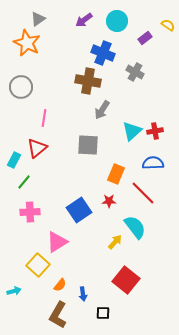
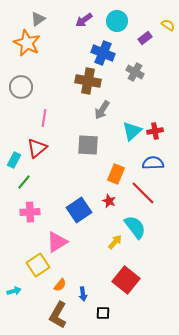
red star: rotated 24 degrees clockwise
yellow square: rotated 15 degrees clockwise
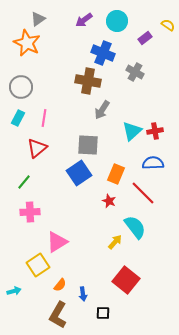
cyan rectangle: moved 4 px right, 42 px up
blue square: moved 37 px up
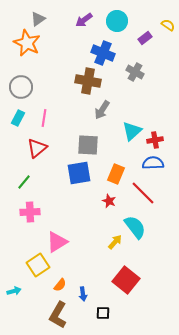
red cross: moved 9 px down
blue square: rotated 25 degrees clockwise
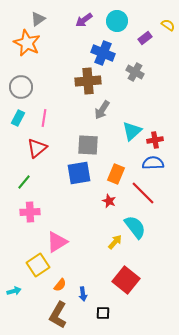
brown cross: rotated 15 degrees counterclockwise
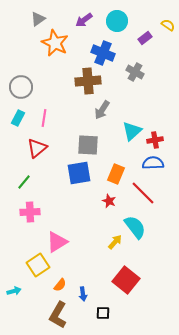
orange star: moved 28 px right
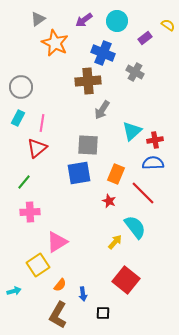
pink line: moved 2 px left, 5 px down
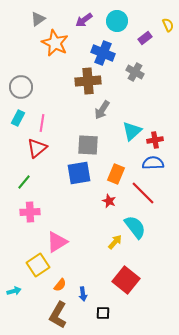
yellow semicircle: rotated 32 degrees clockwise
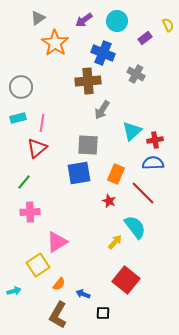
gray triangle: moved 1 px up
orange star: rotated 8 degrees clockwise
gray cross: moved 1 px right, 2 px down
cyan rectangle: rotated 49 degrees clockwise
orange semicircle: moved 1 px left, 1 px up
blue arrow: rotated 120 degrees clockwise
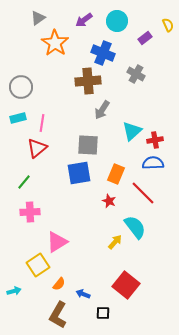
red square: moved 5 px down
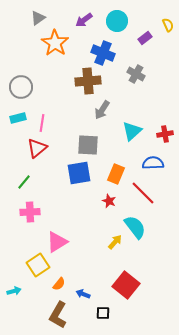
red cross: moved 10 px right, 6 px up
